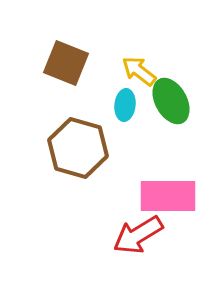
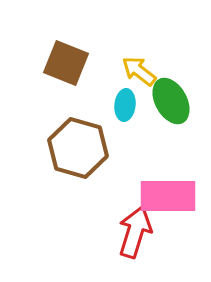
red arrow: moved 3 px left, 3 px up; rotated 138 degrees clockwise
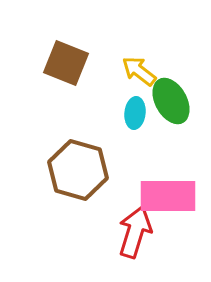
cyan ellipse: moved 10 px right, 8 px down
brown hexagon: moved 22 px down
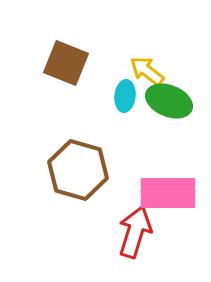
yellow arrow: moved 8 px right
green ellipse: moved 2 px left; rotated 39 degrees counterclockwise
cyan ellipse: moved 10 px left, 17 px up
pink rectangle: moved 3 px up
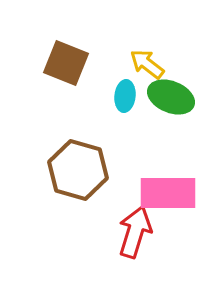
yellow arrow: moved 7 px up
green ellipse: moved 2 px right, 4 px up
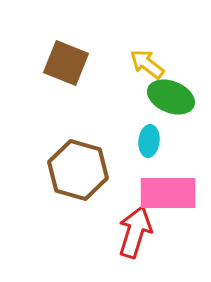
cyan ellipse: moved 24 px right, 45 px down
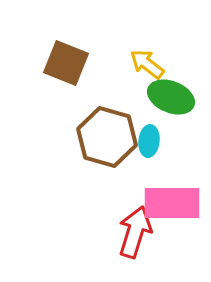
brown hexagon: moved 29 px right, 33 px up
pink rectangle: moved 4 px right, 10 px down
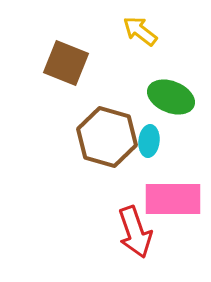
yellow arrow: moved 7 px left, 33 px up
pink rectangle: moved 1 px right, 4 px up
red arrow: rotated 144 degrees clockwise
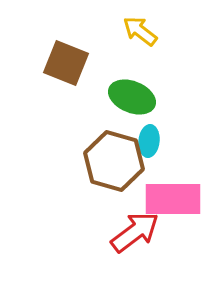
green ellipse: moved 39 px left
brown hexagon: moved 7 px right, 24 px down
red arrow: rotated 108 degrees counterclockwise
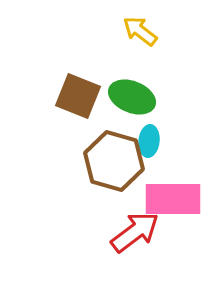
brown square: moved 12 px right, 33 px down
